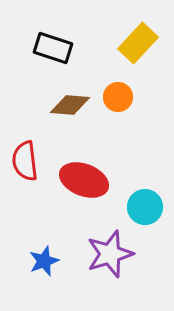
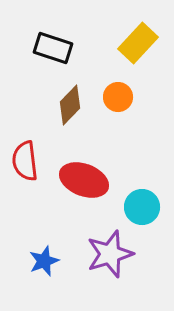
brown diamond: rotated 51 degrees counterclockwise
cyan circle: moved 3 px left
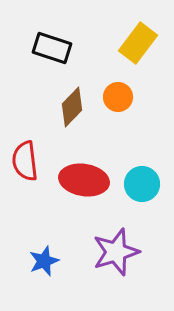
yellow rectangle: rotated 6 degrees counterclockwise
black rectangle: moved 1 px left
brown diamond: moved 2 px right, 2 px down
red ellipse: rotated 12 degrees counterclockwise
cyan circle: moved 23 px up
purple star: moved 6 px right, 2 px up
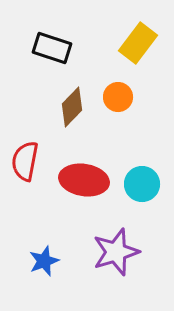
red semicircle: rotated 18 degrees clockwise
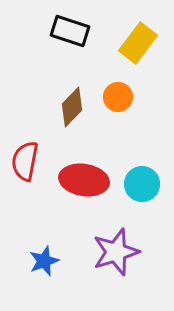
black rectangle: moved 18 px right, 17 px up
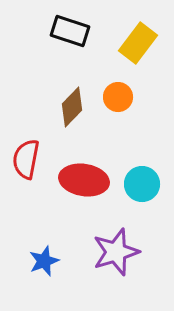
red semicircle: moved 1 px right, 2 px up
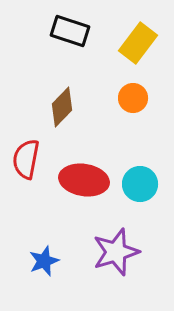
orange circle: moved 15 px right, 1 px down
brown diamond: moved 10 px left
cyan circle: moved 2 px left
